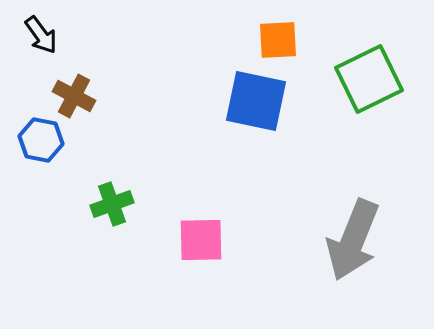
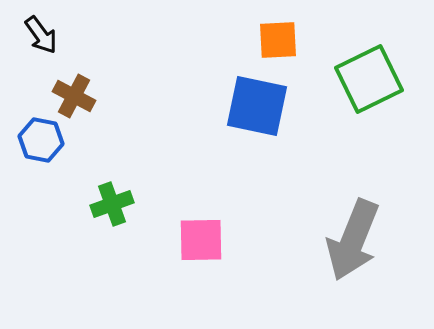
blue square: moved 1 px right, 5 px down
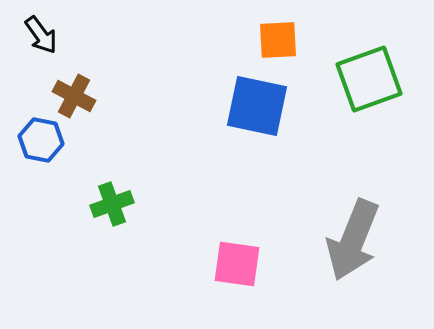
green square: rotated 6 degrees clockwise
pink square: moved 36 px right, 24 px down; rotated 9 degrees clockwise
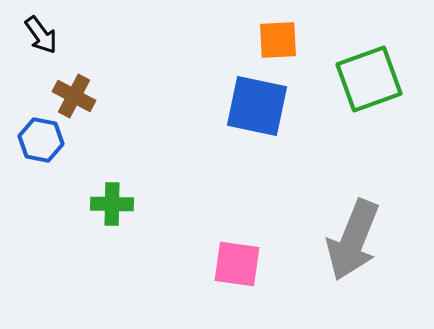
green cross: rotated 21 degrees clockwise
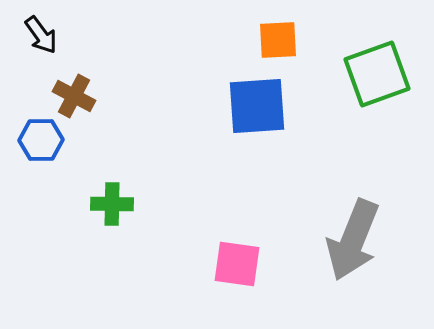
green square: moved 8 px right, 5 px up
blue square: rotated 16 degrees counterclockwise
blue hexagon: rotated 12 degrees counterclockwise
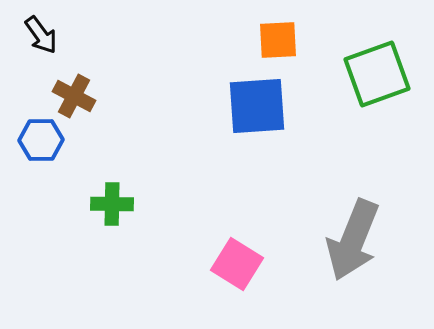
pink square: rotated 24 degrees clockwise
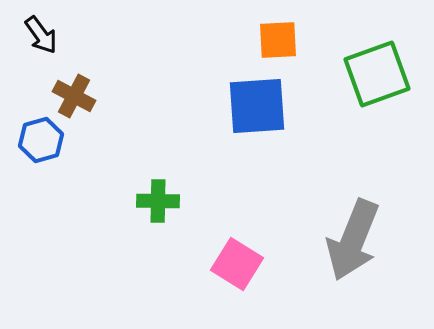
blue hexagon: rotated 15 degrees counterclockwise
green cross: moved 46 px right, 3 px up
